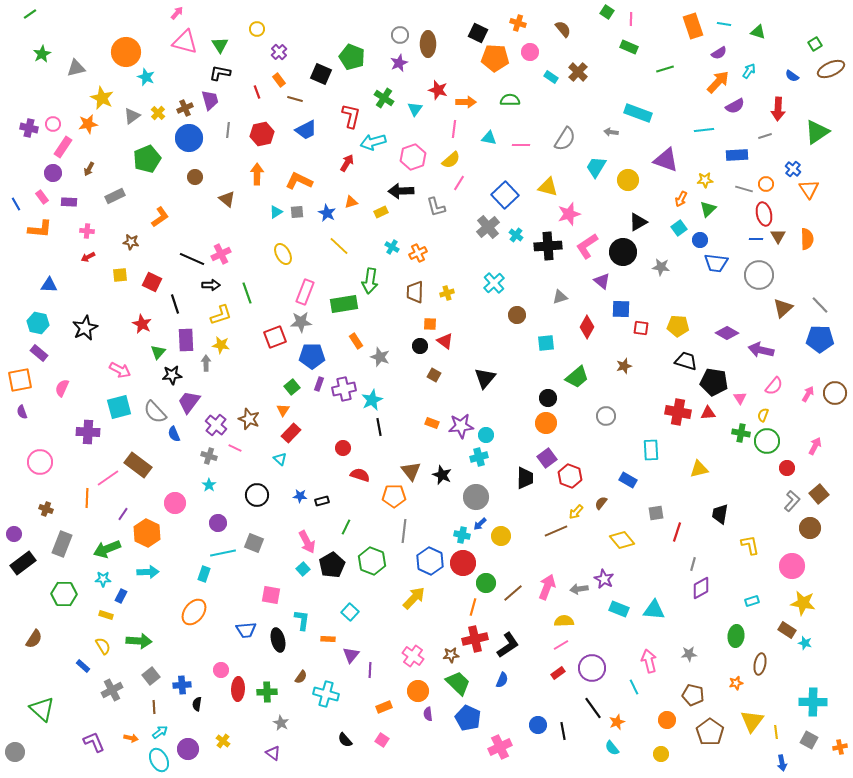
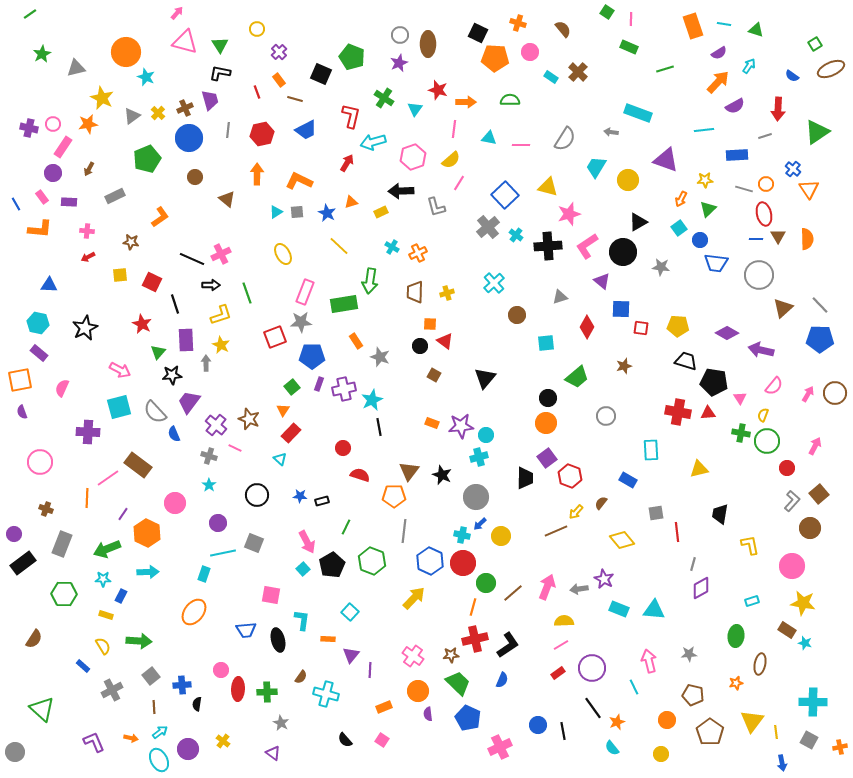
green triangle at (758, 32): moved 2 px left, 2 px up
cyan arrow at (749, 71): moved 5 px up
yellow star at (221, 345): rotated 18 degrees clockwise
brown triangle at (411, 471): moved 2 px left; rotated 15 degrees clockwise
red line at (677, 532): rotated 24 degrees counterclockwise
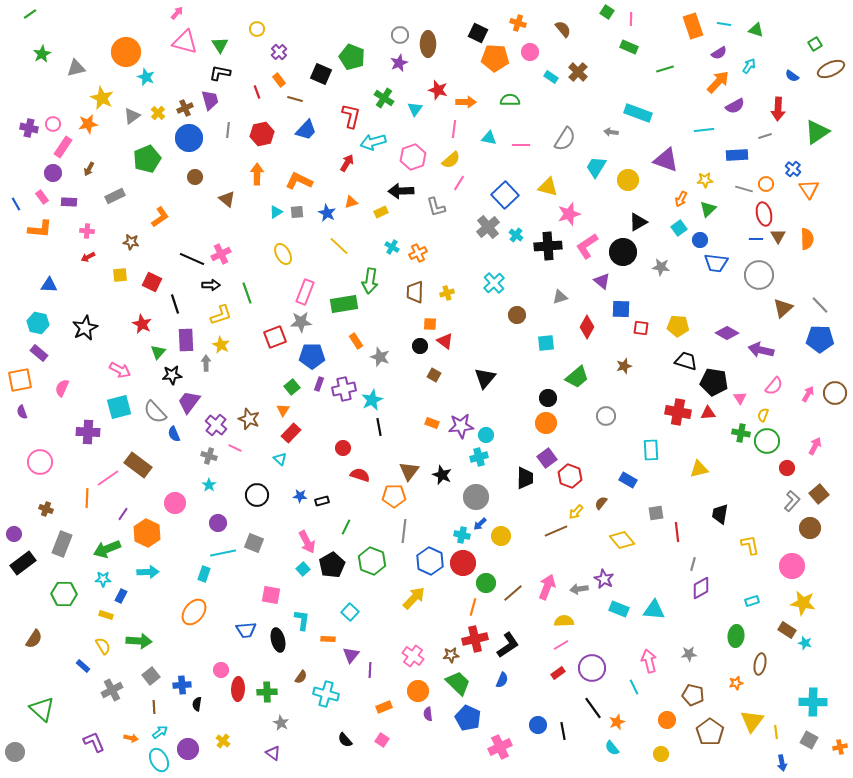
blue trapezoid at (306, 130): rotated 20 degrees counterclockwise
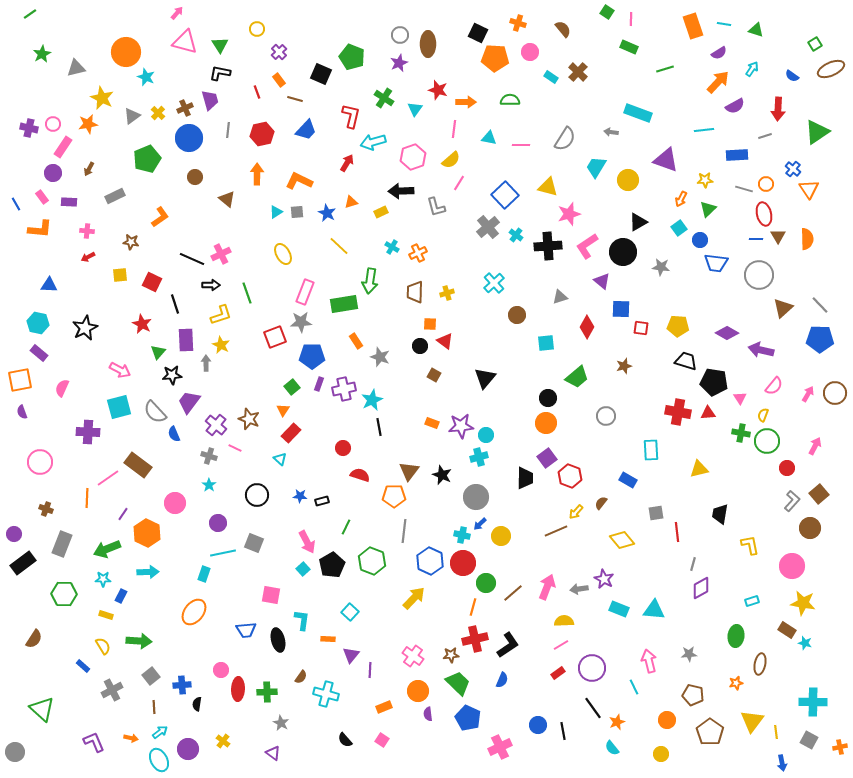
cyan arrow at (749, 66): moved 3 px right, 3 px down
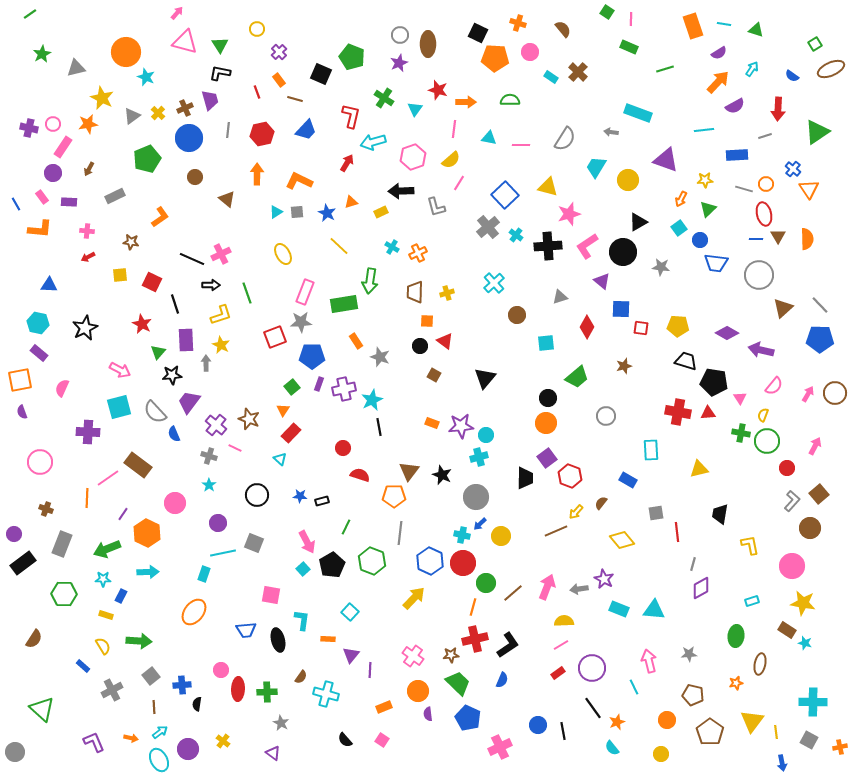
orange square at (430, 324): moved 3 px left, 3 px up
gray line at (404, 531): moved 4 px left, 2 px down
